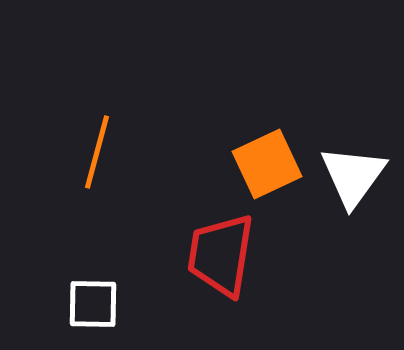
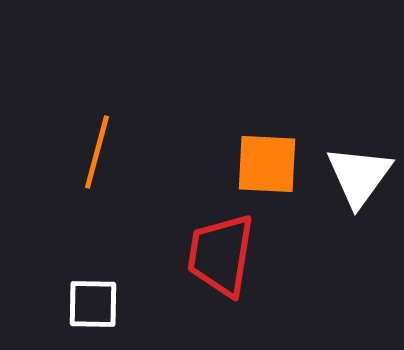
orange square: rotated 28 degrees clockwise
white triangle: moved 6 px right
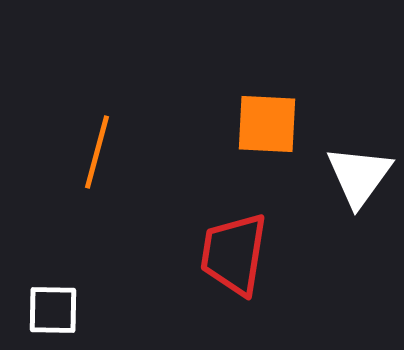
orange square: moved 40 px up
red trapezoid: moved 13 px right, 1 px up
white square: moved 40 px left, 6 px down
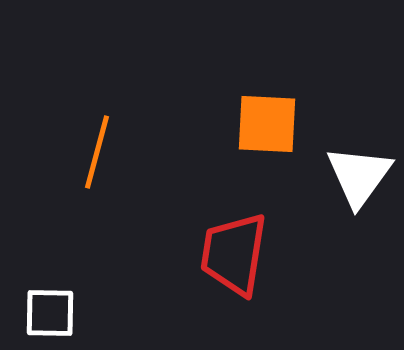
white square: moved 3 px left, 3 px down
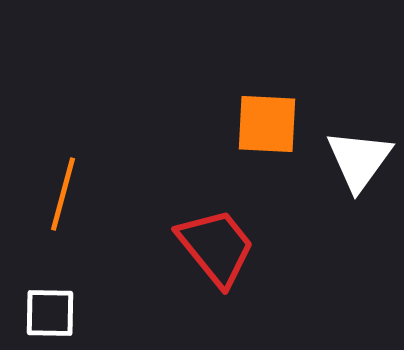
orange line: moved 34 px left, 42 px down
white triangle: moved 16 px up
red trapezoid: moved 18 px left, 7 px up; rotated 132 degrees clockwise
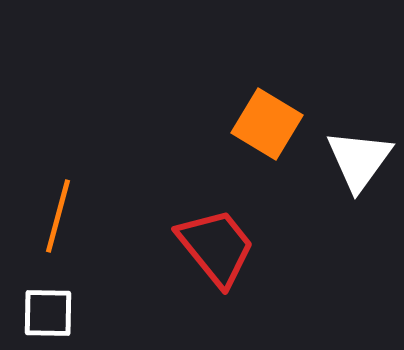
orange square: rotated 28 degrees clockwise
orange line: moved 5 px left, 22 px down
white square: moved 2 px left
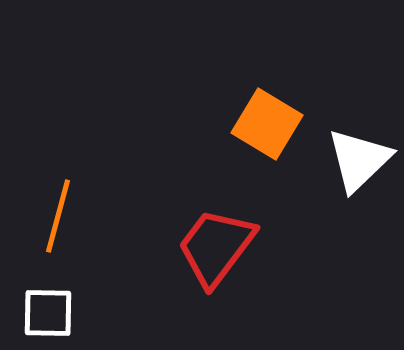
white triangle: rotated 10 degrees clockwise
red trapezoid: rotated 104 degrees counterclockwise
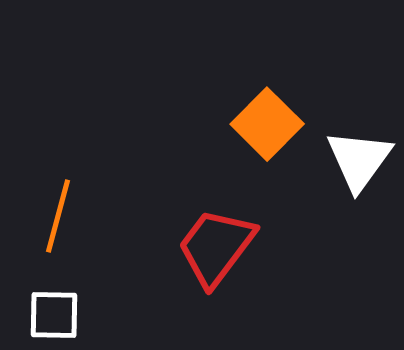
orange square: rotated 14 degrees clockwise
white triangle: rotated 10 degrees counterclockwise
white square: moved 6 px right, 2 px down
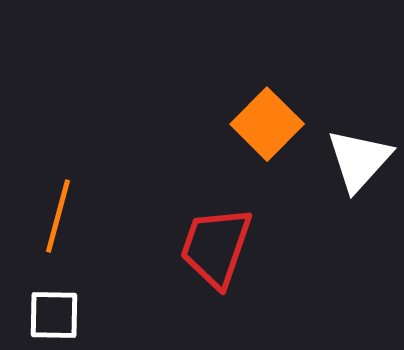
white triangle: rotated 6 degrees clockwise
red trapezoid: rotated 18 degrees counterclockwise
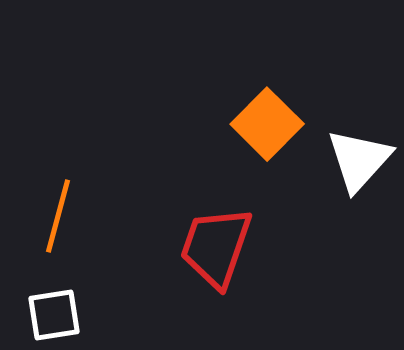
white square: rotated 10 degrees counterclockwise
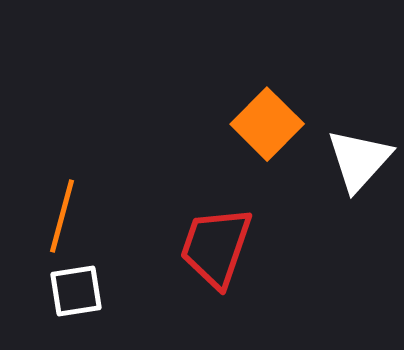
orange line: moved 4 px right
white square: moved 22 px right, 24 px up
